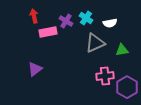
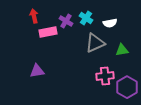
purple triangle: moved 2 px right, 2 px down; rotated 28 degrees clockwise
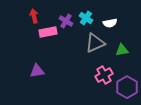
pink cross: moved 1 px left, 1 px up; rotated 24 degrees counterclockwise
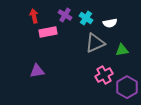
purple cross: moved 1 px left, 6 px up
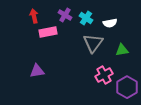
gray triangle: moved 2 px left; rotated 30 degrees counterclockwise
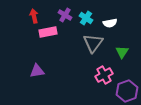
green triangle: moved 2 px down; rotated 48 degrees counterclockwise
purple hexagon: moved 4 px down; rotated 10 degrees clockwise
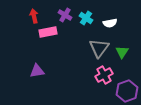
gray triangle: moved 6 px right, 5 px down
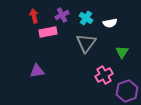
purple cross: moved 3 px left; rotated 32 degrees clockwise
gray triangle: moved 13 px left, 5 px up
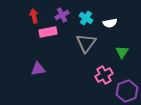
purple triangle: moved 1 px right, 2 px up
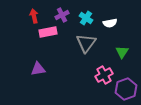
purple hexagon: moved 1 px left, 2 px up
